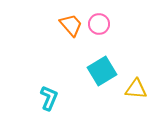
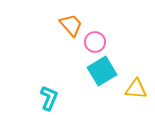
pink circle: moved 4 px left, 18 px down
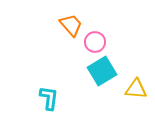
cyan L-shape: rotated 15 degrees counterclockwise
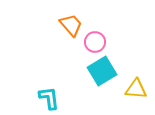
cyan L-shape: rotated 15 degrees counterclockwise
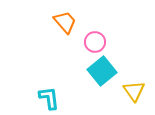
orange trapezoid: moved 6 px left, 3 px up
cyan square: rotated 8 degrees counterclockwise
yellow triangle: moved 2 px left, 2 px down; rotated 50 degrees clockwise
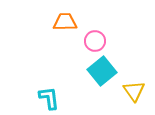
orange trapezoid: rotated 50 degrees counterclockwise
pink circle: moved 1 px up
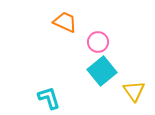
orange trapezoid: rotated 25 degrees clockwise
pink circle: moved 3 px right, 1 px down
cyan L-shape: rotated 10 degrees counterclockwise
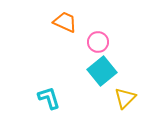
yellow triangle: moved 9 px left, 7 px down; rotated 20 degrees clockwise
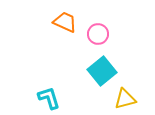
pink circle: moved 8 px up
yellow triangle: moved 1 px down; rotated 30 degrees clockwise
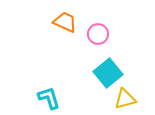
cyan square: moved 6 px right, 2 px down
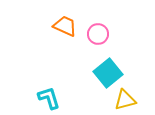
orange trapezoid: moved 4 px down
yellow triangle: moved 1 px down
